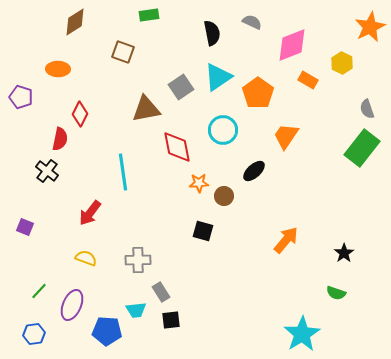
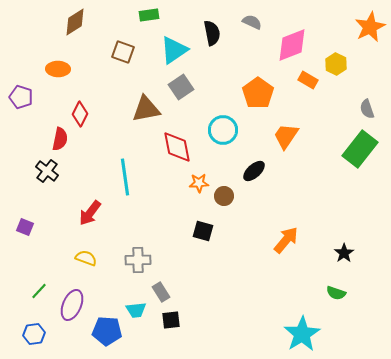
yellow hexagon at (342, 63): moved 6 px left, 1 px down
cyan triangle at (218, 77): moved 44 px left, 27 px up
green rectangle at (362, 148): moved 2 px left, 1 px down
cyan line at (123, 172): moved 2 px right, 5 px down
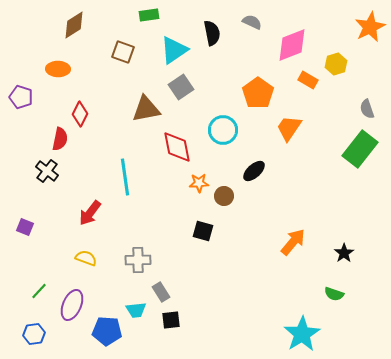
brown diamond at (75, 22): moved 1 px left, 3 px down
yellow hexagon at (336, 64): rotated 15 degrees clockwise
orange trapezoid at (286, 136): moved 3 px right, 8 px up
orange arrow at (286, 240): moved 7 px right, 2 px down
green semicircle at (336, 293): moved 2 px left, 1 px down
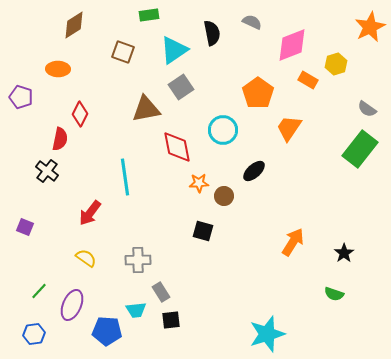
gray semicircle at (367, 109): rotated 36 degrees counterclockwise
orange arrow at (293, 242): rotated 8 degrees counterclockwise
yellow semicircle at (86, 258): rotated 15 degrees clockwise
cyan star at (302, 334): moved 35 px left; rotated 15 degrees clockwise
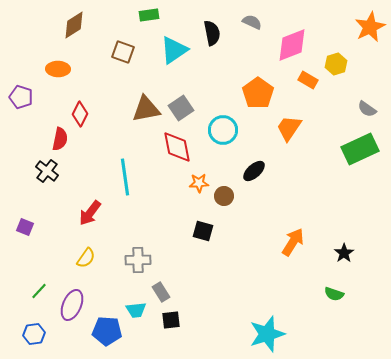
gray square at (181, 87): moved 21 px down
green rectangle at (360, 149): rotated 27 degrees clockwise
yellow semicircle at (86, 258): rotated 90 degrees clockwise
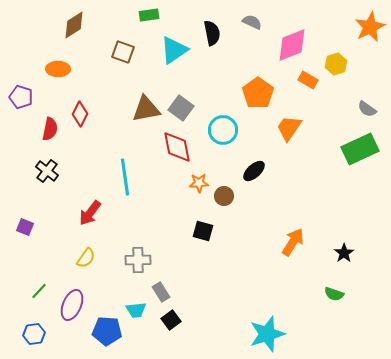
gray square at (181, 108): rotated 20 degrees counterclockwise
red semicircle at (60, 139): moved 10 px left, 10 px up
black square at (171, 320): rotated 30 degrees counterclockwise
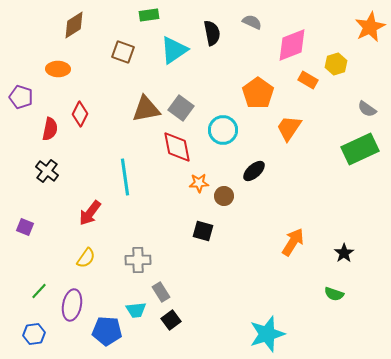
purple ellipse at (72, 305): rotated 12 degrees counterclockwise
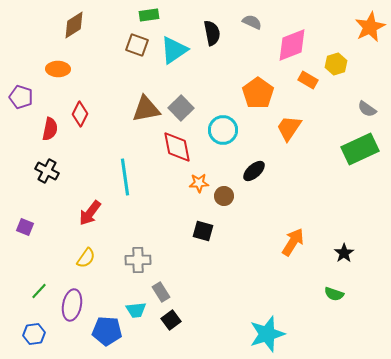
brown square at (123, 52): moved 14 px right, 7 px up
gray square at (181, 108): rotated 10 degrees clockwise
black cross at (47, 171): rotated 10 degrees counterclockwise
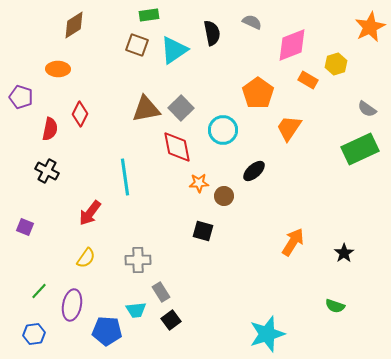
green semicircle at (334, 294): moved 1 px right, 12 px down
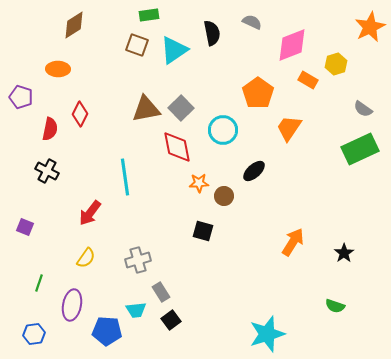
gray semicircle at (367, 109): moved 4 px left
gray cross at (138, 260): rotated 15 degrees counterclockwise
green line at (39, 291): moved 8 px up; rotated 24 degrees counterclockwise
